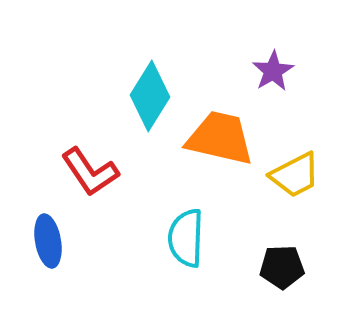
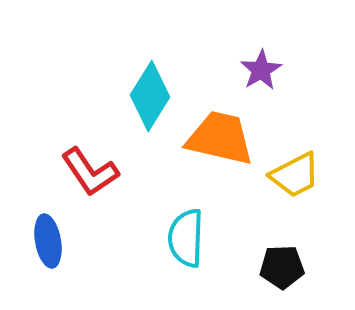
purple star: moved 12 px left, 1 px up
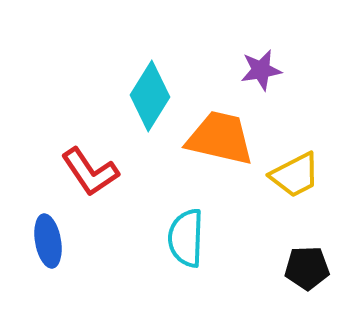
purple star: rotated 21 degrees clockwise
black pentagon: moved 25 px right, 1 px down
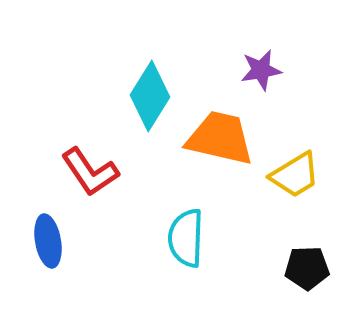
yellow trapezoid: rotated 4 degrees counterclockwise
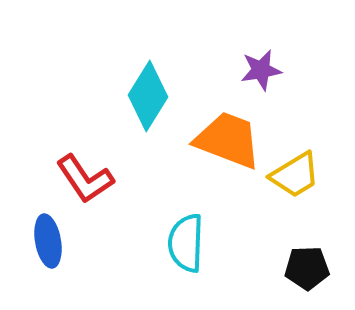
cyan diamond: moved 2 px left
orange trapezoid: moved 8 px right, 2 px down; rotated 8 degrees clockwise
red L-shape: moved 5 px left, 7 px down
cyan semicircle: moved 5 px down
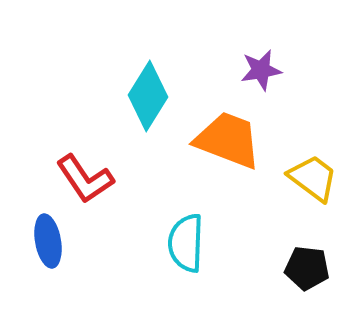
yellow trapezoid: moved 18 px right, 3 px down; rotated 112 degrees counterclockwise
black pentagon: rotated 9 degrees clockwise
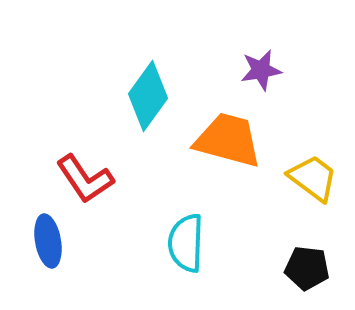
cyan diamond: rotated 4 degrees clockwise
orange trapezoid: rotated 6 degrees counterclockwise
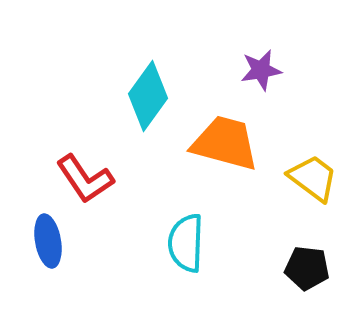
orange trapezoid: moved 3 px left, 3 px down
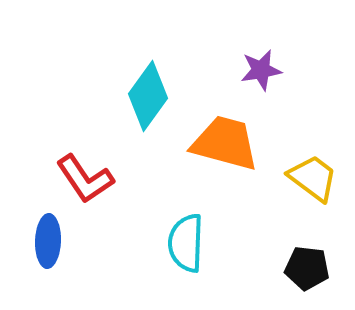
blue ellipse: rotated 12 degrees clockwise
